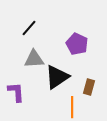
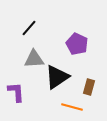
orange line: rotated 75 degrees counterclockwise
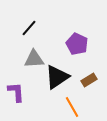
brown rectangle: moved 7 px up; rotated 42 degrees clockwise
orange line: rotated 45 degrees clockwise
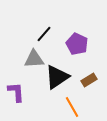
black line: moved 15 px right, 6 px down
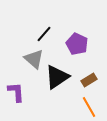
gray triangle: rotated 45 degrees clockwise
orange line: moved 17 px right
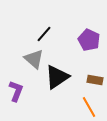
purple pentagon: moved 12 px right, 4 px up
brown rectangle: moved 6 px right; rotated 42 degrees clockwise
purple L-shape: moved 1 px up; rotated 25 degrees clockwise
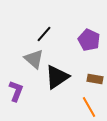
brown rectangle: moved 1 px up
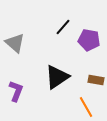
black line: moved 19 px right, 7 px up
purple pentagon: rotated 15 degrees counterclockwise
gray triangle: moved 19 px left, 16 px up
brown rectangle: moved 1 px right, 1 px down
orange line: moved 3 px left
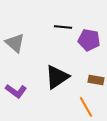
black line: rotated 54 degrees clockwise
purple L-shape: rotated 105 degrees clockwise
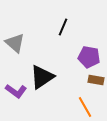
black line: rotated 72 degrees counterclockwise
purple pentagon: moved 17 px down
black triangle: moved 15 px left
orange line: moved 1 px left
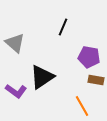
orange line: moved 3 px left, 1 px up
